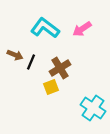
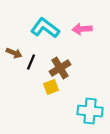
pink arrow: rotated 30 degrees clockwise
brown arrow: moved 1 px left, 2 px up
cyan cross: moved 3 px left, 3 px down; rotated 30 degrees counterclockwise
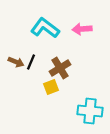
brown arrow: moved 2 px right, 9 px down
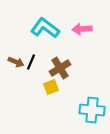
cyan cross: moved 2 px right, 1 px up
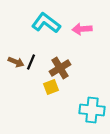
cyan L-shape: moved 1 px right, 5 px up
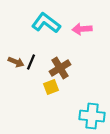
cyan cross: moved 6 px down
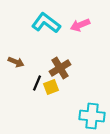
pink arrow: moved 2 px left, 4 px up; rotated 18 degrees counterclockwise
black line: moved 6 px right, 21 px down
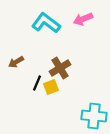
pink arrow: moved 3 px right, 6 px up
brown arrow: rotated 126 degrees clockwise
cyan cross: moved 2 px right
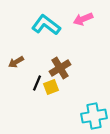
cyan L-shape: moved 2 px down
cyan cross: rotated 15 degrees counterclockwise
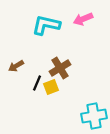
cyan L-shape: rotated 24 degrees counterclockwise
brown arrow: moved 4 px down
